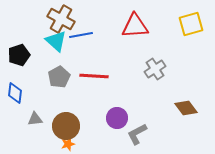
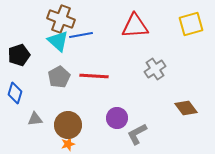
brown cross: rotated 8 degrees counterclockwise
cyan triangle: moved 2 px right
blue diamond: rotated 10 degrees clockwise
brown circle: moved 2 px right, 1 px up
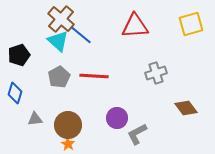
brown cross: rotated 20 degrees clockwise
blue line: rotated 50 degrees clockwise
gray cross: moved 1 px right, 4 px down; rotated 15 degrees clockwise
orange star: rotated 24 degrees counterclockwise
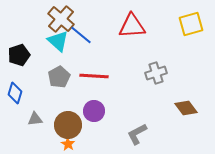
red triangle: moved 3 px left
purple circle: moved 23 px left, 7 px up
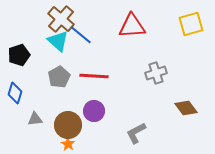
gray L-shape: moved 1 px left, 1 px up
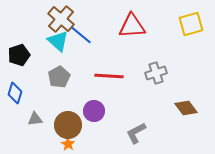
red line: moved 15 px right
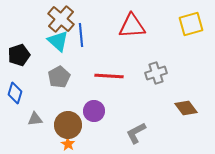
blue line: rotated 45 degrees clockwise
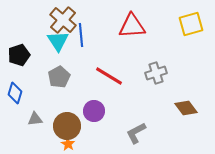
brown cross: moved 2 px right, 1 px down
cyan triangle: rotated 15 degrees clockwise
red line: rotated 28 degrees clockwise
brown circle: moved 1 px left, 1 px down
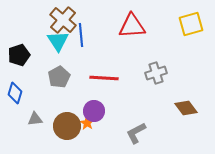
red line: moved 5 px left, 2 px down; rotated 28 degrees counterclockwise
orange star: moved 19 px right, 21 px up
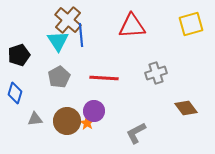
brown cross: moved 5 px right
brown circle: moved 5 px up
